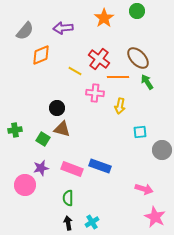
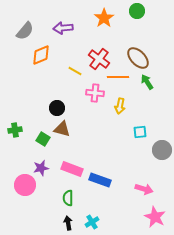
blue rectangle: moved 14 px down
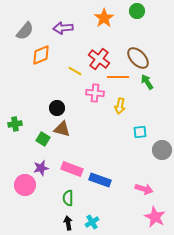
green cross: moved 6 px up
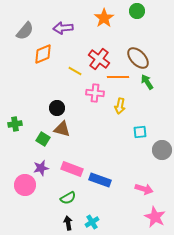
orange diamond: moved 2 px right, 1 px up
green semicircle: rotated 119 degrees counterclockwise
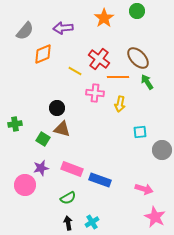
yellow arrow: moved 2 px up
